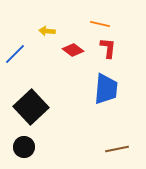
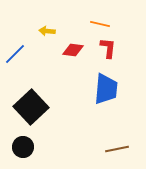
red diamond: rotated 30 degrees counterclockwise
black circle: moved 1 px left
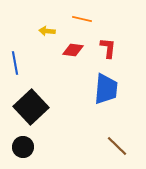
orange line: moved 18 px left, 5 px up
blue line: moved 9 px down; rotated 55 degrees counterclockwise
brown line: moved 3 px up; rotated 55 degrees clockwise
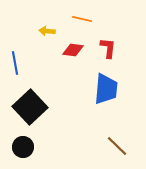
black square: moved 1 px left
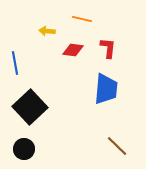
black circle: moved 1 px right, 2 px down
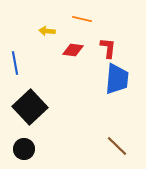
blue trapezoid: moved 11 px right, 10 px up
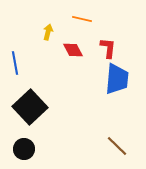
yellow arrow: moved 1 px right, 1 px down; rotated 98 degrees clockwise
red diamond: rotated 55 degrees clockwise
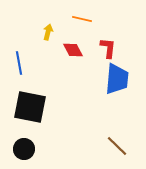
blue line: moved 4 px right
black square: rotated 36 degrees counterclockwise
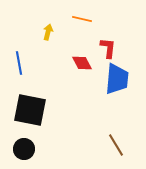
red diamond: moved 9 px right, 13 px down
black square: moved 3 px down
brown line: moved 1 px left, 1 px up; rotated 15 degrees clockwise
